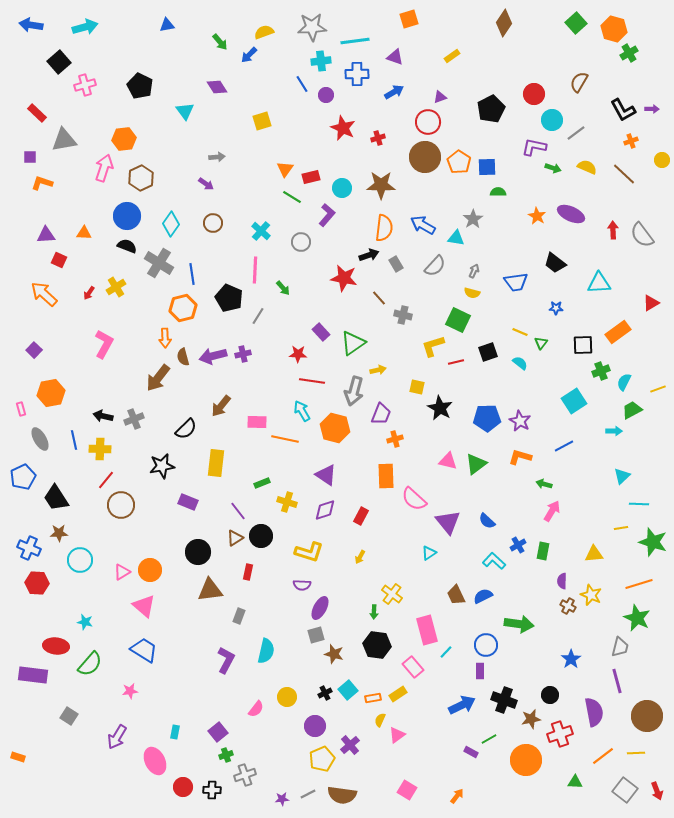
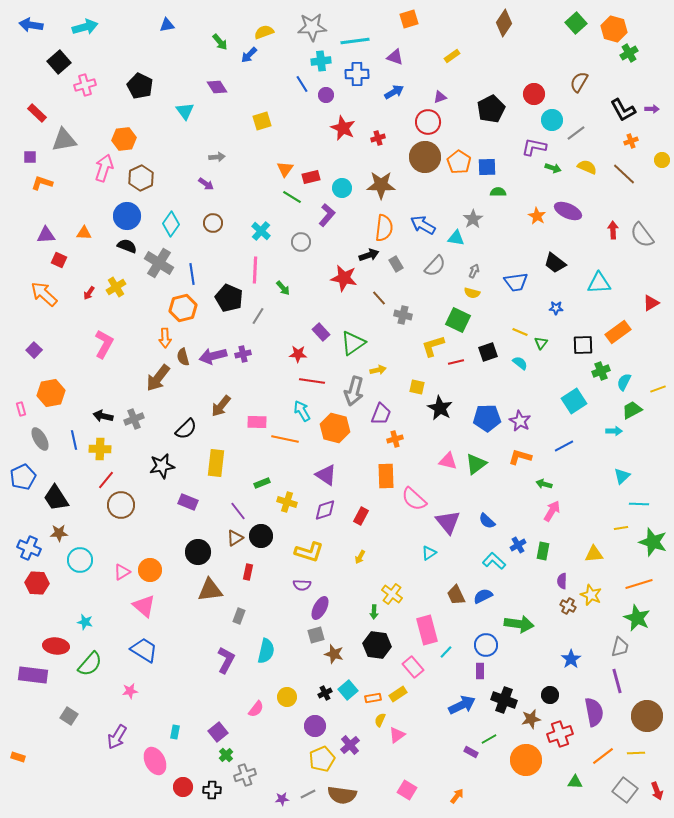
purple ellipse at (571, 214): moved 3 px left, 3 px up
green cross at (226, 755): rotated 24 degrees counterclockwise
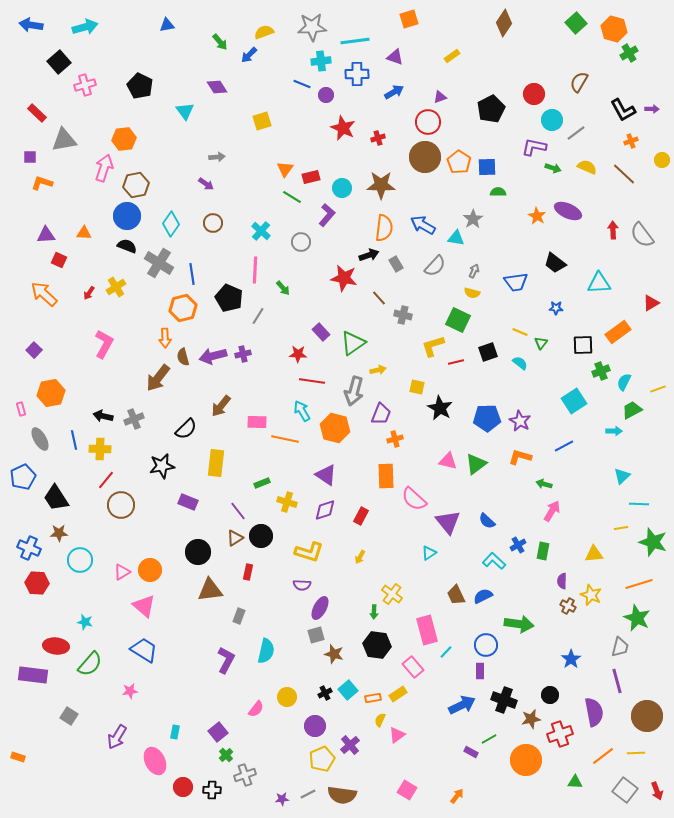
blue line at (302, 84): rotated 36 degrees counterclockwise
brown hexagon at (141, 178): moved 5 px left, 7 px down; rotated 15 degrees clockwise
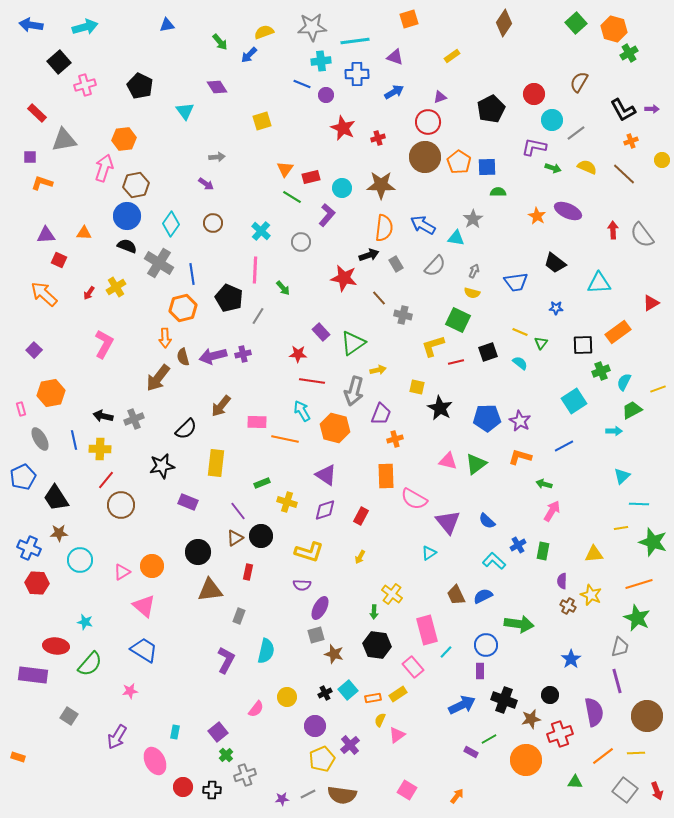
pink semicircle at (414, 499): rotated 12 degrees counterclockwise
orange circle at (150, 570): moved 2 px right, 4 px up
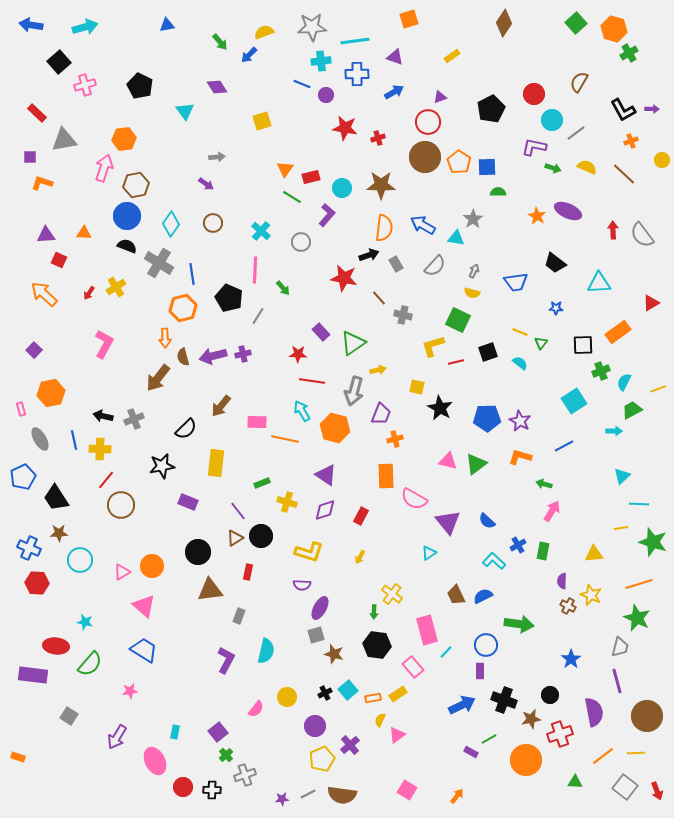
red star at (343, 128): moved 2 px right; rotated 15 degrees counterclockwise
gray square at (625, 790): moved 3 px up
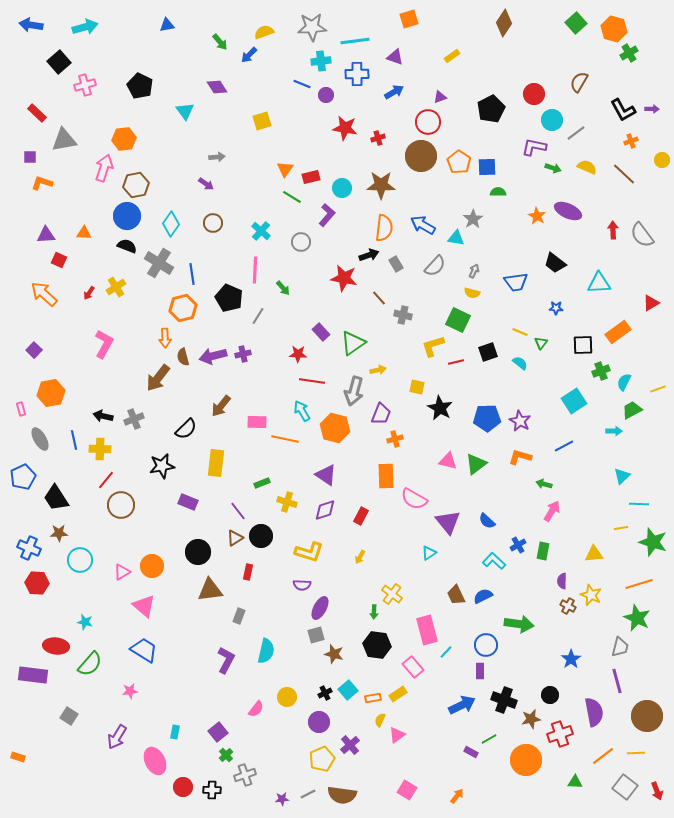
brown circle at (425, 157): moved 4 px left, 1 px up
purple circle at (315, 726): moved 4 px right, 4 px up
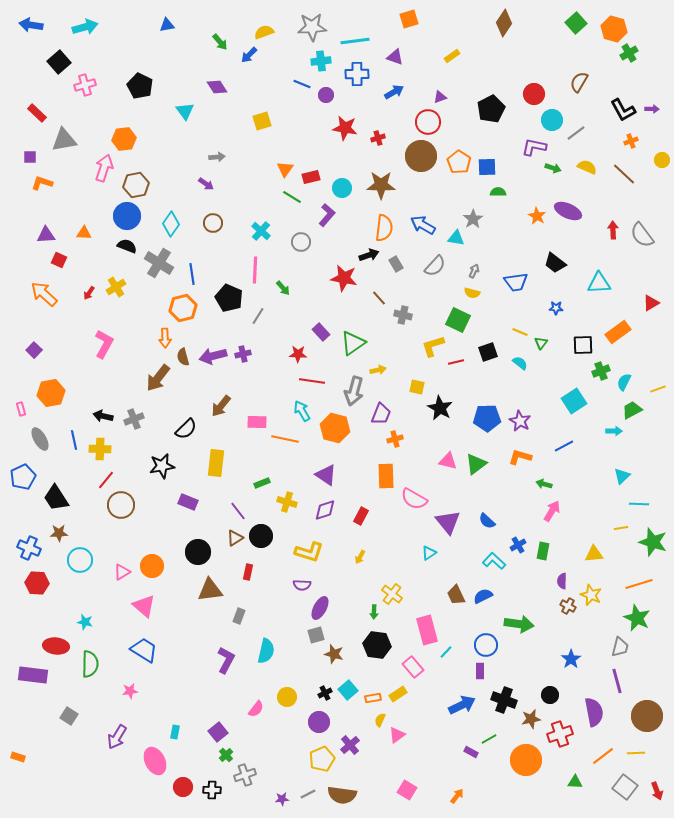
green semicircle at (90, 664): rotated 40 degrees counterclockwise
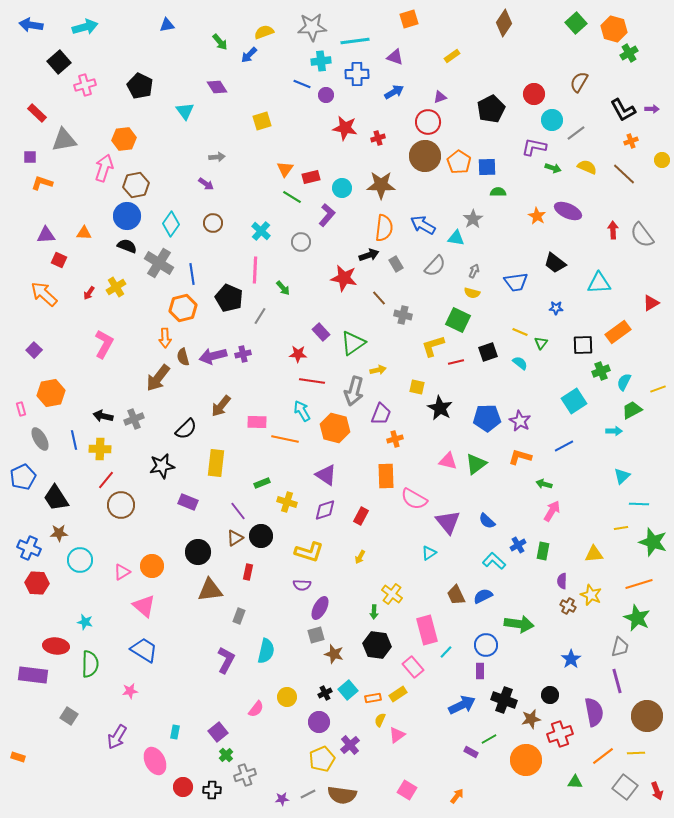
brown circle at (421, 156): moved 4 px right
gray line at (258, 316): moved 2 px right
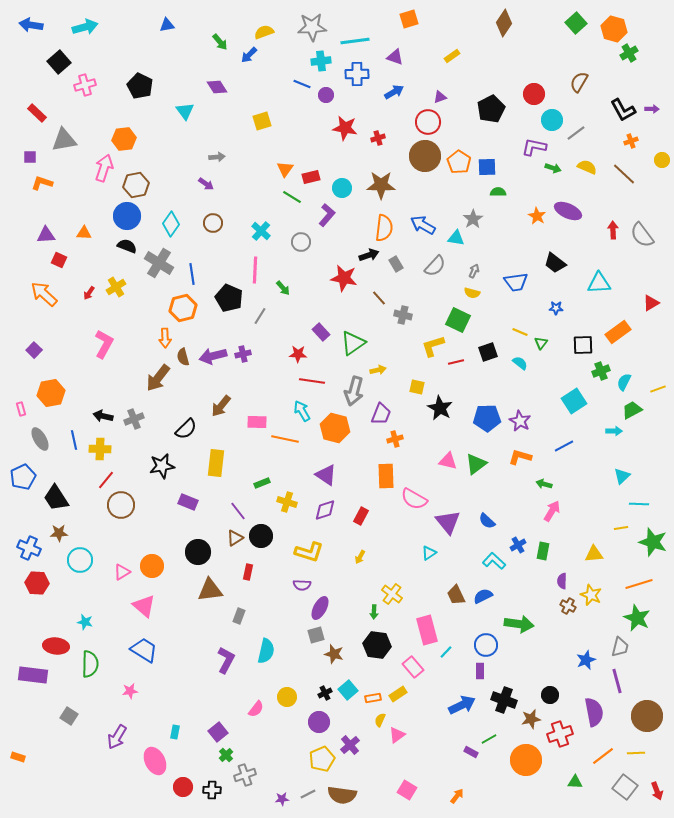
blue star at (571, 659): moved 15 px right, 1 px down; rotated 12 degrees clockwise
